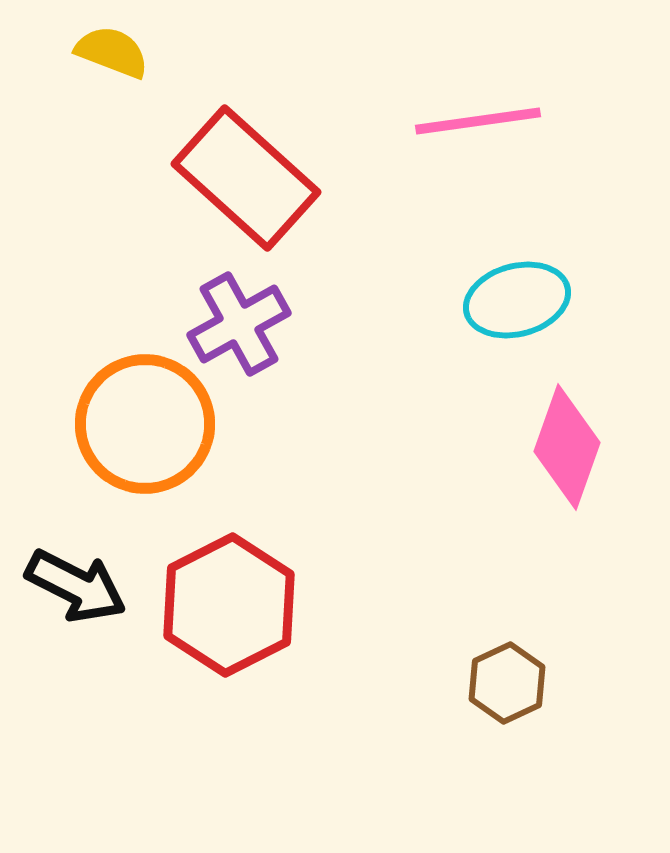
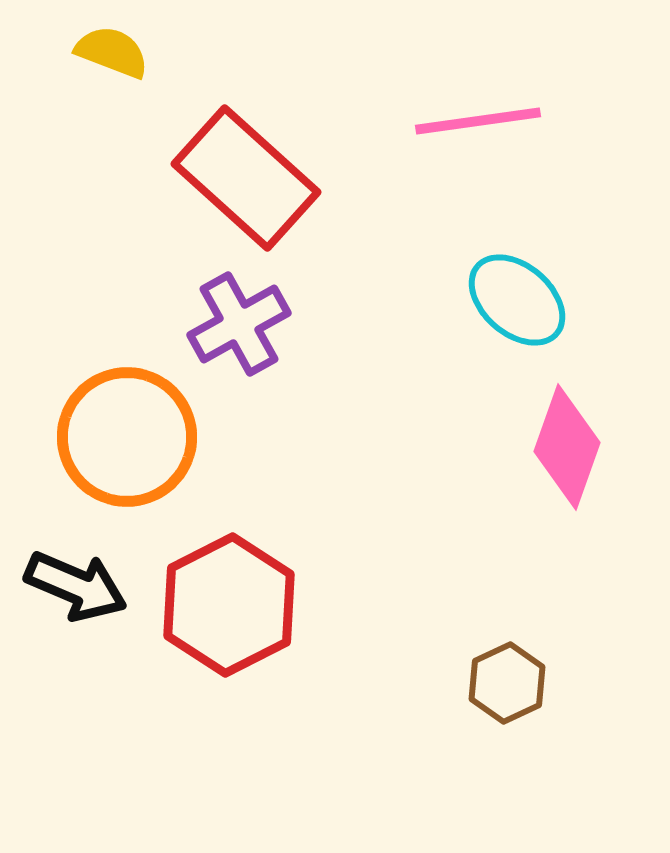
cyan ellipse: rotated 56 degrees clockwise
orange circle: moved 18 px left, 13 px down
black arrow: rotated 4 degrees counterclockwise
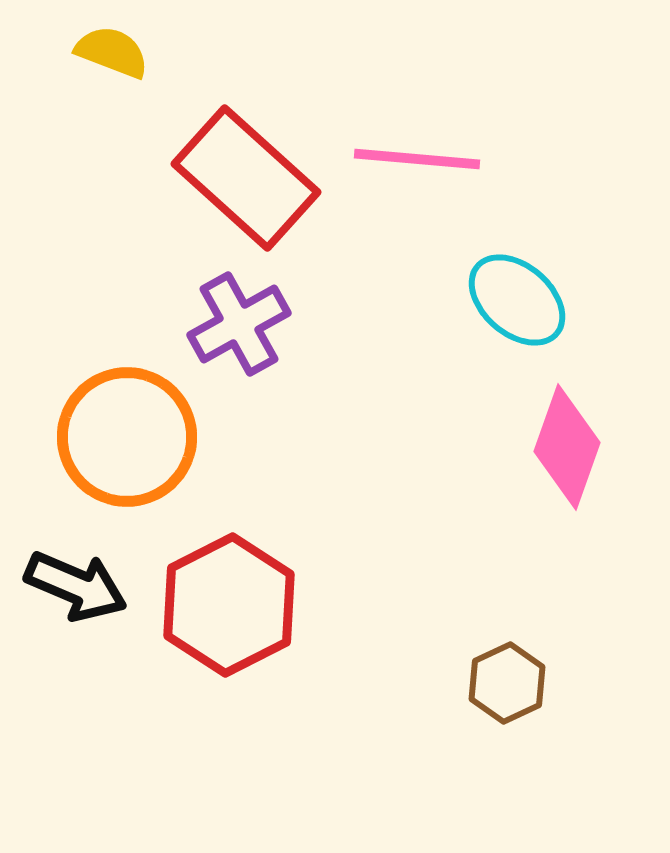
pink line: moved 61 px left, 38 px down; rotated 13 degrees clockwise
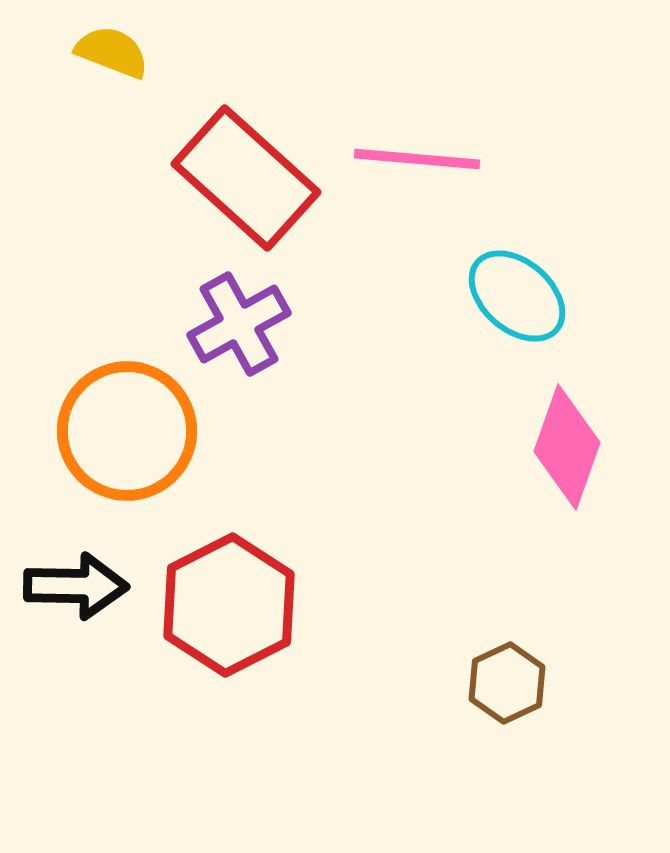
cyan ellipse: moved 4 px up
orange circle: moved 6 px up
black arrow: rotated 22 degrees counterclockwise
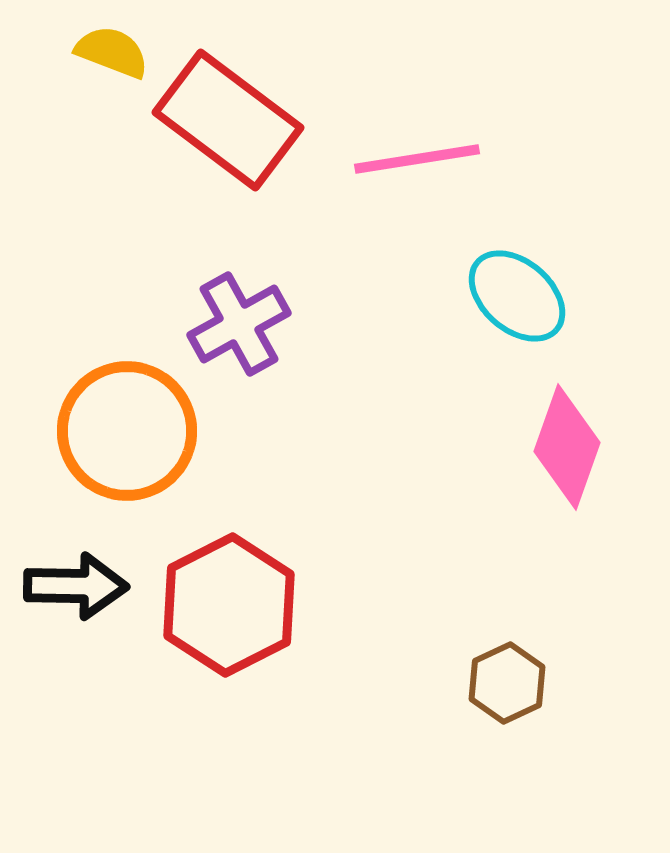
pink line: rotated 14 degrees counterclockwise
red rectangle: moved 18 px left, 58 px up; rotated 5 degrees counterclockwise
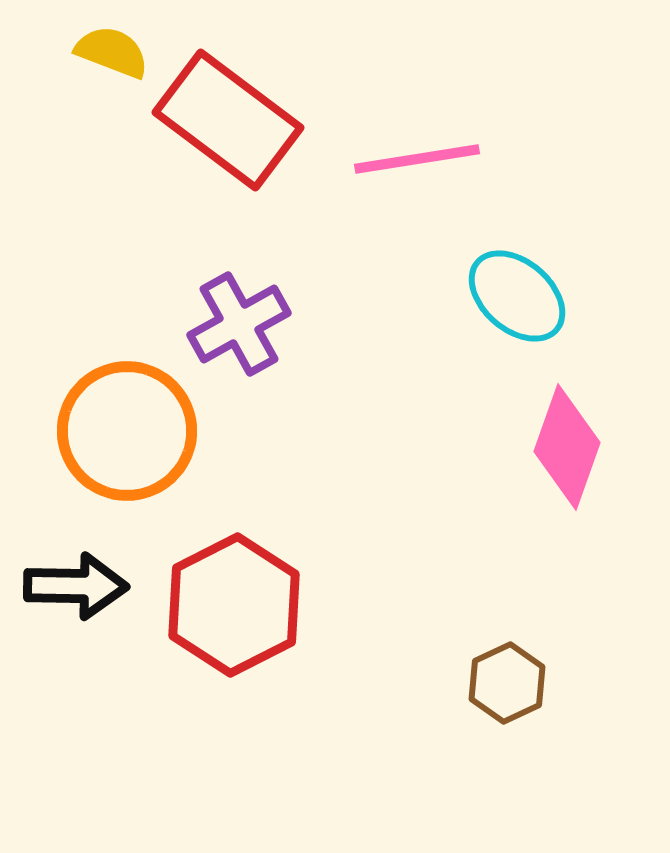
red hexagon: moved 5 px right
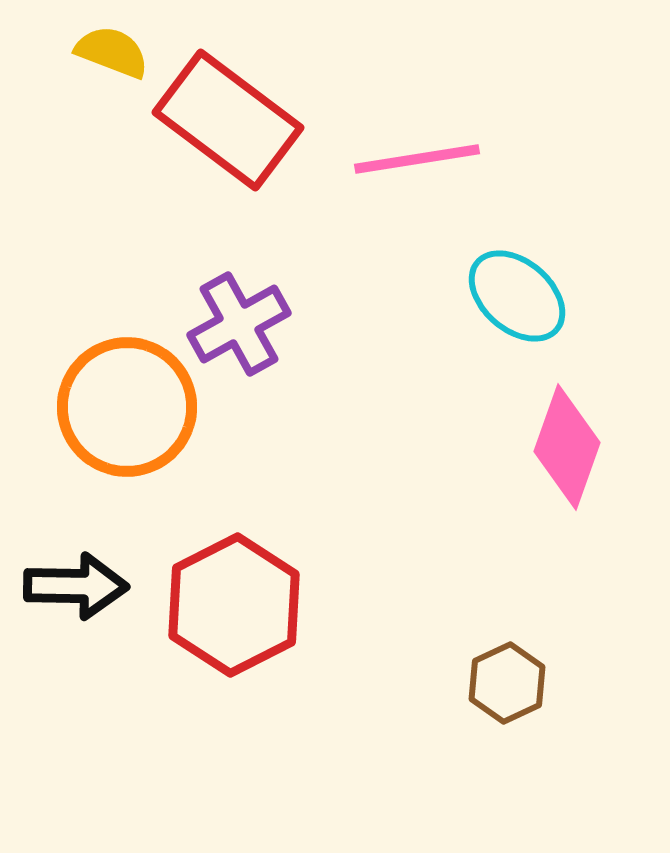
orange circle: moved 24 px up
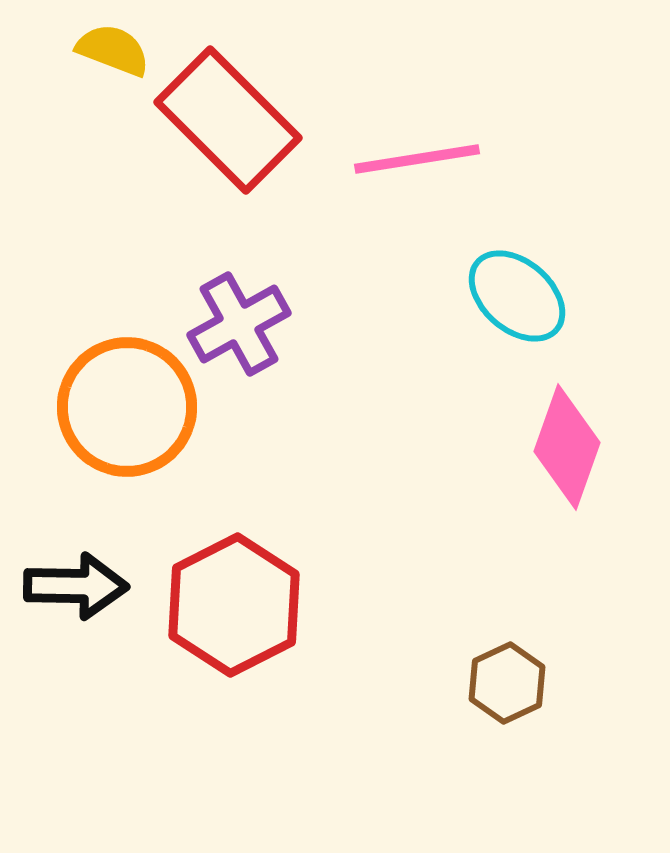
yellow semicircle: moved 1 px right, 2 px up
red rectangle: rotated 8 degrees clockwise
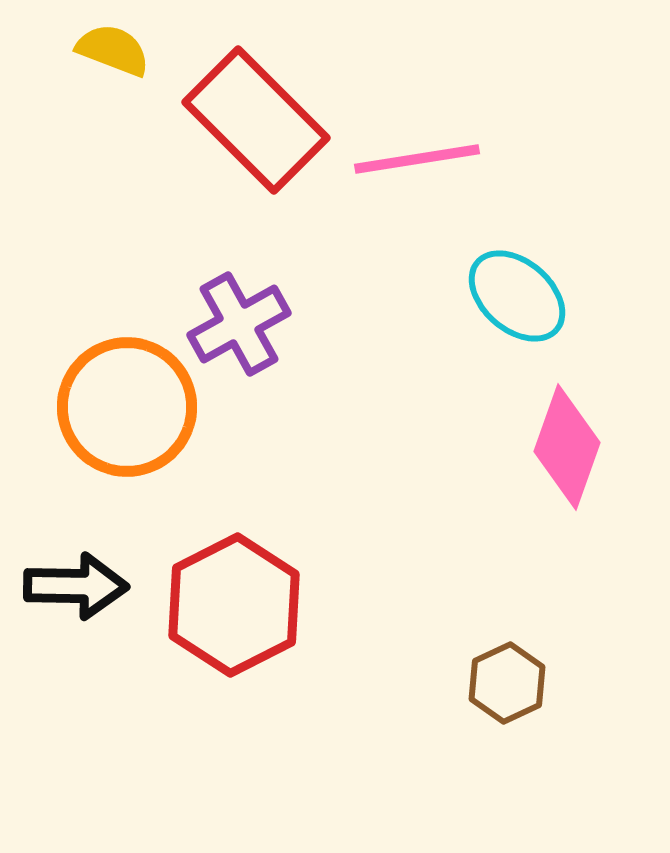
red rectangle: moved 28 px right
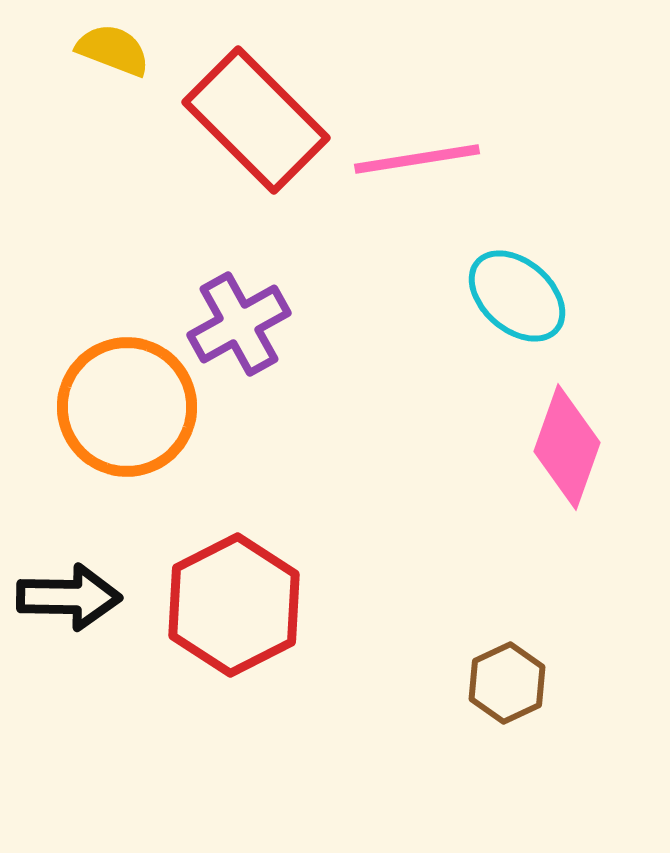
black arrow: moved 7 px left, 11 px down
